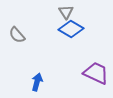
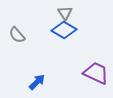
gray triangle: moved 1 px left, 1 px down
blue diamond: moved 7 px left, 1 px down
blue arrow: rotated 30 degrees clockwise
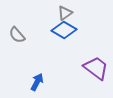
gray triangle: rotated 28 degrees clockwise
purple trapezoid: moved 5 px up; rotated 12 degrees clockwise
blue arrow: rotated 18 degrees counterclockwise
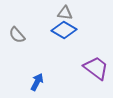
gray triangle: rotated 42 degrees clockwise
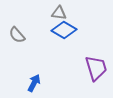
gray triangle: moved 6 px left
purple trapezoid: rotated 36 degrees clockwise
blue arrow: moved 3 px left, 1 px down
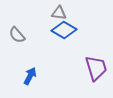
blue arrow: moved 4 px left, 7 px up
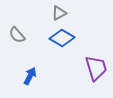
gray triangle: rotated 35 degrees counterclockwise
blue diamond: moved 2 px left, 8 px down
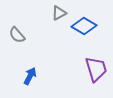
blue diamond: moved 22 px right, 12 px up
purple trapezoid: moved 1 px down
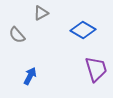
gray triangle: moved 18 px left
blue diamond: moved 1 px left, 4 px down
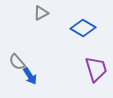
blue diamond: moved 2 px up
gray semicircle: moved 27 px down
blue arrow: rotated 120 degrees clockwise
